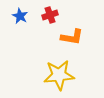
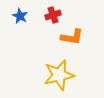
red cross: moved 3 px right
yellow star: rotated 8 degrees counterclockwise
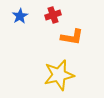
blue star: rotated 14 degrees clockwise
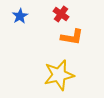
red cross: moved 8 px right, 1 px up; rotated 35 degrees counterclockwise
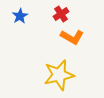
red cross: rotated 21 degrees clockwise
orange L-shape: rotated 20 degrees clockwise
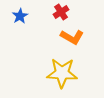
red cross: moved 2 px up
yellow star: moved 3 px right, 2 px up; rotated 16 degrees clockwise
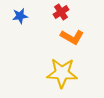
blue star: rotated 21 degrees clockwise
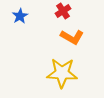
red cross: moved 2 px right, 1 px up
blue star: rotated 21 degrees counterclockwise
